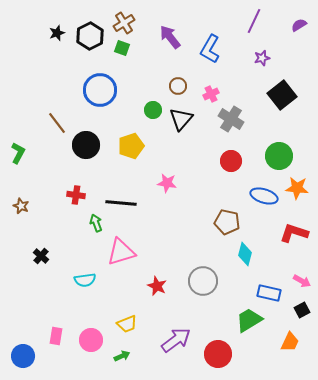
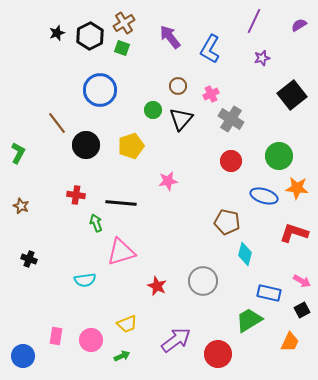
black square at (282, 95): moved 10 px right
pink star at (167, 183): moved 1 px right, 2 px up; rotated 18 degrees counterclockwise
black cross at (41, 256): moved 12 px left, 3 px down; rotated 21 degrees counterclockwise
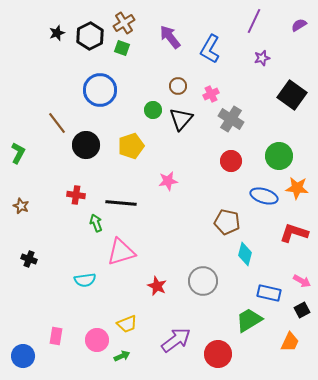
black square at (292, 95): rotated 16 degrees counterclockwise
pink circle at (91, 340): moved 6 px right
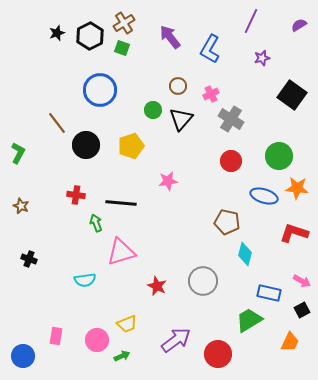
purple line at (254, 21): moved 3 px left
